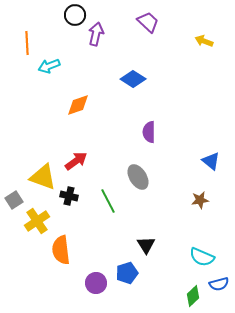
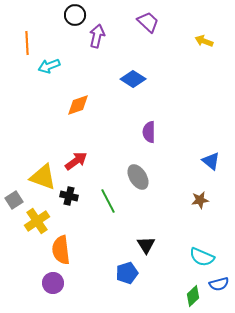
purple arrow: moved 1 px right, 2 px down
purple circle: moved 43 px left
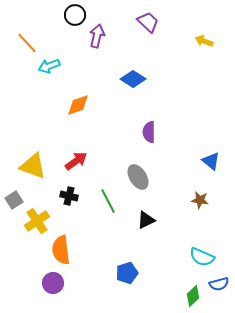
orange line: rotated 40 degrees counterclockwise
yellow triangle: moved 10 px left, 11 px up
brown star: rotated 18 degrees clockwise
black triangle: moved 25 px up; rotated 36 degrees clockwise
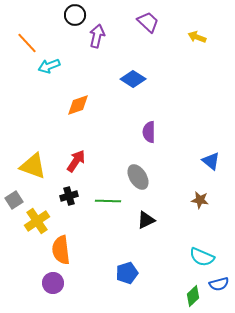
yellow arrow: moved 7 px left, 4 px up
red arrow: rotated 20 degrees counterclockwise
black cross: rotated 30 degrees counterclockwise
green line: rotated 60 degrees counterclockwise
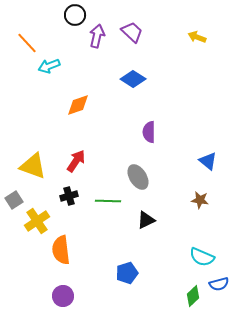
purple trapezoid: moved 16 px left, 10 px down
blue triangle: moved 3 px left
purple circle: moved 10 px right, 13 px down
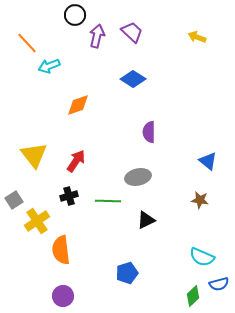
yellow triangle: moved 1 px right, 11 px up; rotated 32 degrees clockwise
gray ellipse: rotated 70 degrees counterclockwise
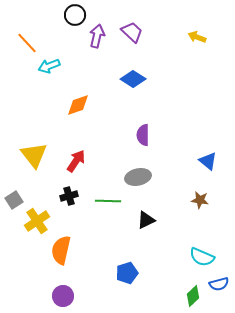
purple semicircle: moved 6 px left, 3 px down
orange semicircle: rotated 20 degrees clockwise
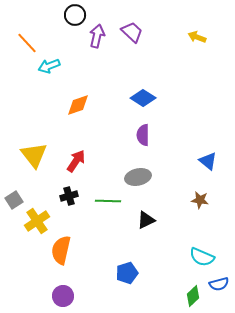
blue diamond: moved 10 px right, 19 px down
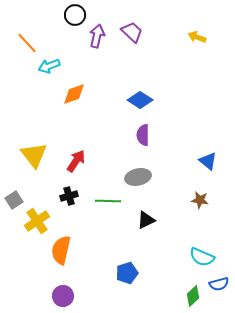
blue diamond: moved 3 px left, 2 px down
orange diamond: moved 4 px left, 11 px up
